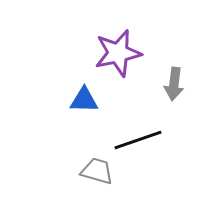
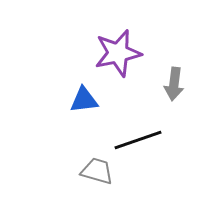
blue triangle: rotated 8 degrees counterclockwise
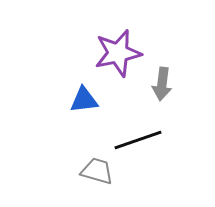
gray arrow: moved 12 px left
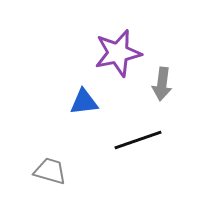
blue triangle: moved 2 px down
gray trapezoid: moved 47 px left
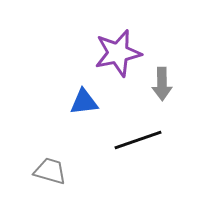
gray arrow: rotated 8 degrees counterclockwise
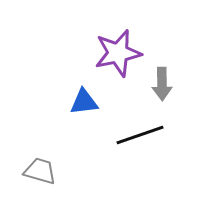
black line: moved 2 px right, 5 px up
gray trapezoid: moved 10 px left
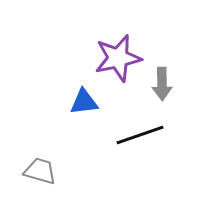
purple star: moved 5 px down
